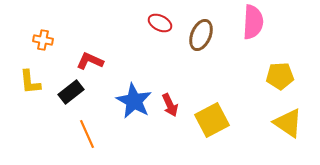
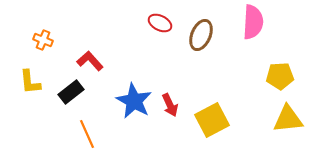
orange cross: rotated 12 degrees clockwise
red L-shape: rotated 24 degrees clockwise
yellow triangle: moved 4 px up; rotated 40 degrees counterclockwise
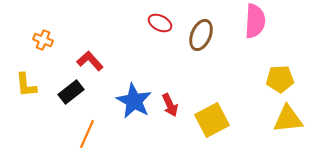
pink semicircle: moved 2 px right, 1 px up
yellow pentagon: moved 3 px down
yellow L-shape: moved 4 px left, 3 px down
orange line: rotated 48 degrees clockwise
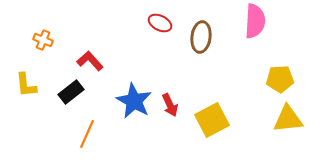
brown ellipse: moved 2 px down; rotated 16 degrees counterclockwise
